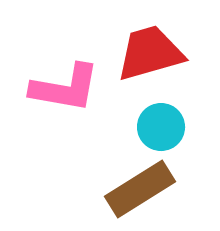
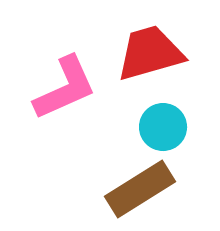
pink L-shape: rotated 34 degrees counterclockwise
cyan circle: moved 2 px right
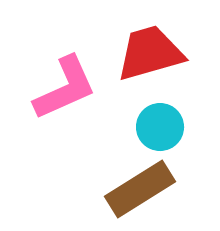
cyan circle: moved 3 px left
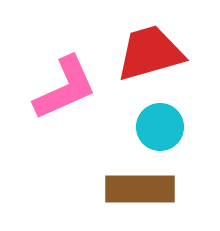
brown rectangle: rotated 32 degrees clockwise
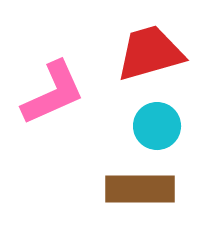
pink L-shape: moved 12 px left, 5 px down
cyan circle: moved 3 px left, 1 px up
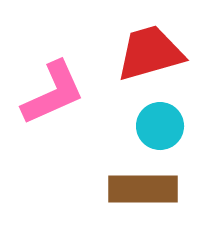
cyan circle: moved 3 px right
brown rectangle: moved 3 px right
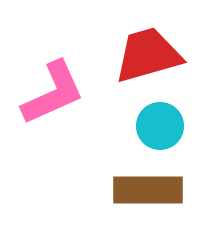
red trapezoid: moved 2 px left, 2 px down
brown rectangle: moved 5 px right, 1 px down
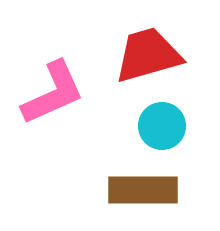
cyan circle: moved 2 px right
brown rectangle: moved 5 px left
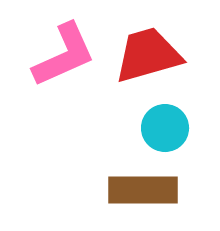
pink L-shape: moved 11 px right, 38 px up
cyan circle: moved 3 px right, 2 px down
